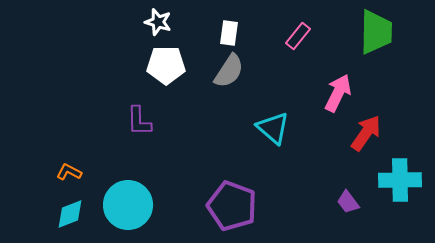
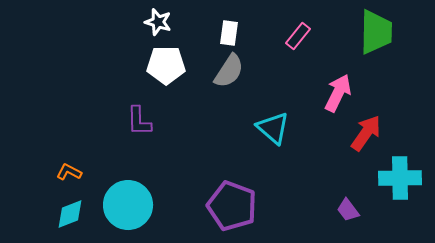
cyan cross: moved 2 px up
purple trapezoid: moved 8 px down
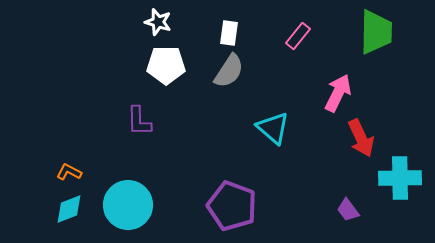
red arrow: moved 5 px left, 5 px down; rotated 120 degrees clockwise
cyan diamond: moved 1 px left, 5 px up
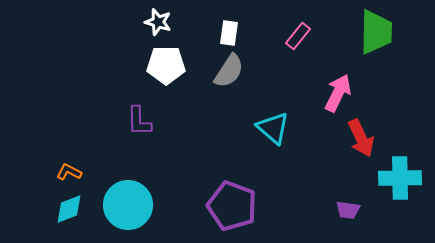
purple trapezoid: rotated 45 degrees counterclockwise
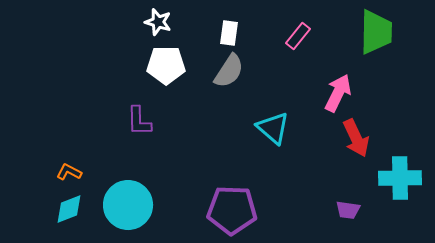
red arrow: moved 5 px left
purple pentagon: moved 4 px down; rotated 18 degrees counterclockwise
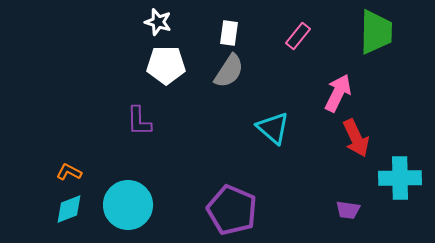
purple pentagon: rotated 21 degrees clockwise
